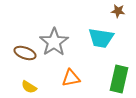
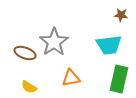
brown star: moved 3 px right, 4 px down
cyan trapezoid: moved 8 px right, 7 px down; rotated 16 degrees counterclockwise
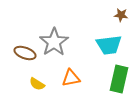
yellow semicircle: moved 8 px right, 3 px up
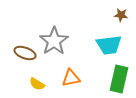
gray star: moved 1 px up
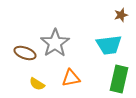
brown star: rotated 24 degrees counterclockwise
gray star: moved 1 px right, 2 px down
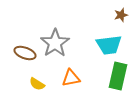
green rectangle: moved 1 px left, 3 px up
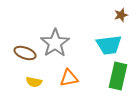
orange triangle: moved 2 px left
yellow semicircle: moved 3 px left, 2 px up; rotated 21 degrees counterclockwise
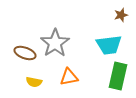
orange triangle: moved 1 px up
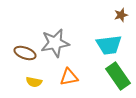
gray star: rotated 24 degrees clockwise
green rectangle: rotated 48 degrees counterclockwise
